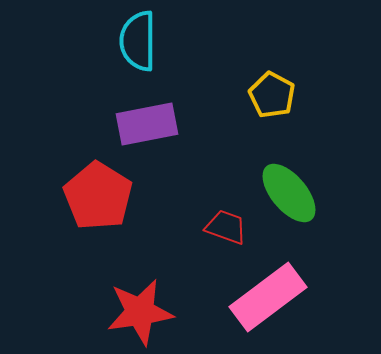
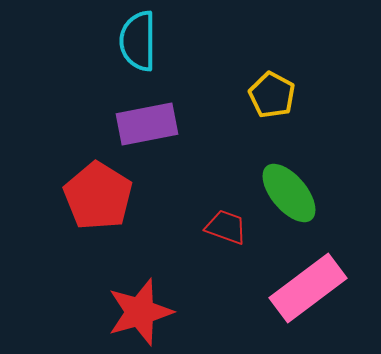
pink rectangle: moved 40 px right, 9 px up
red star: rotated 8 degrees counterclockwise
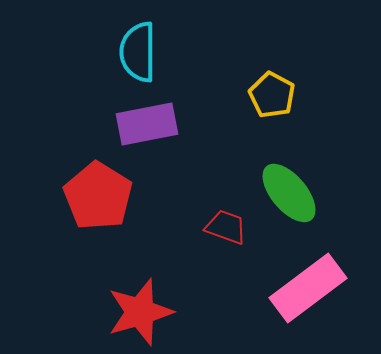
cyan semicircle: moved 11 px down
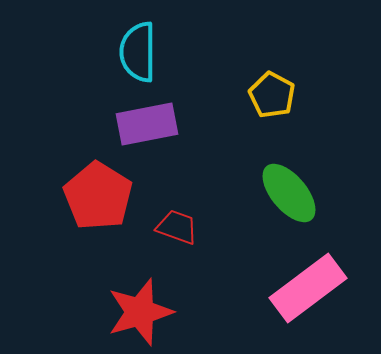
red trapezoid: moved 49 px left
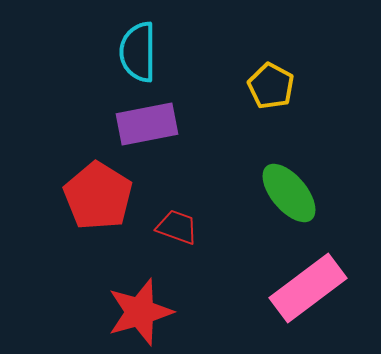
yellow pentagon: moved 1 px left, 9 px up
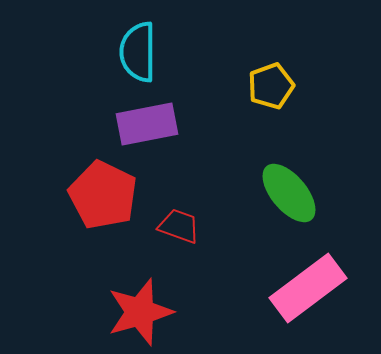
yellow pentagon: rotated 24 degrees clockwise
red pentagon: moved 5 px right, 1 px up; rotated 6 degrees counterclockwise
red trapezoid: moved 2 px right, 1 px up
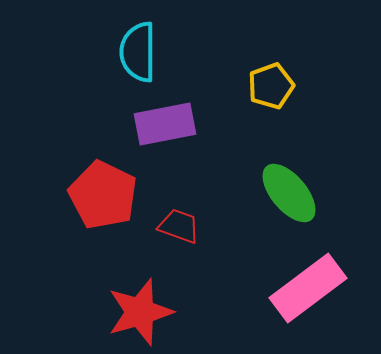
purple rectangle: moved 18 px right
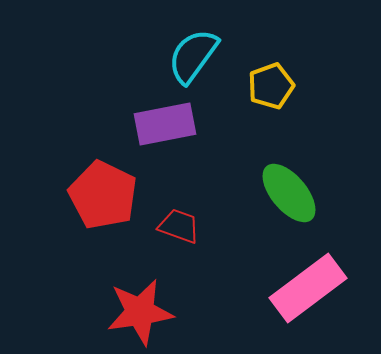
cyan semicircle: moved 55 px right, 4 px down; rotated 36 degrees clockwise
red star: rotated 8 degrees clockwise
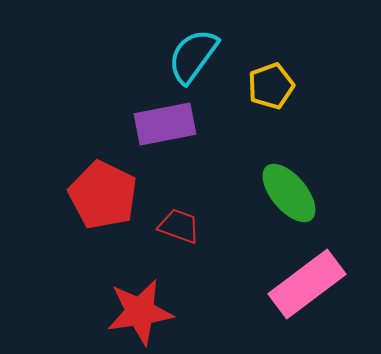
pink rectangle: moved 1 px left, 4 px up
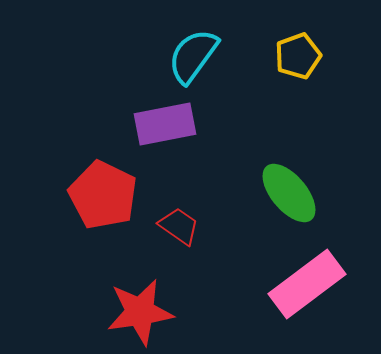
yellow pentagon: moved 27 px right, 30 px up
red trapezoid: rotated 15 degrees clockwise
